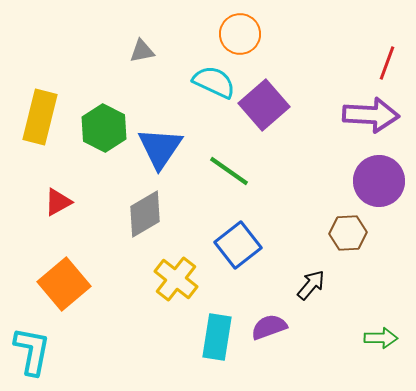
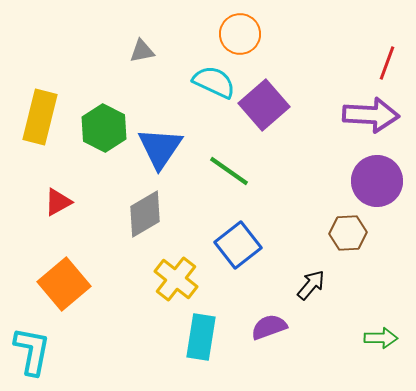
purple circle: moved 2 px left
cyan rectangle: moved 16 px left
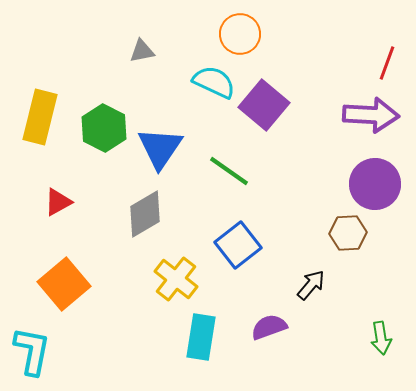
purple square: rotated 9 degrees counterclockwise
purple circle: moved 2 px left, 3 px down
green arrow: rotated 80 degrees clockwise
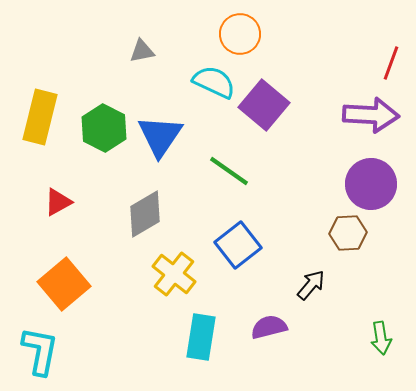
red line: moved 4 px right
blue triangle: moved 12 px up
purple circle: moved 4 px left
yellow cross: moved 2 px left, 5 px up
purple semicircle: rotated 6 degrees clockwise
cyan L-shape: moved 8 px right
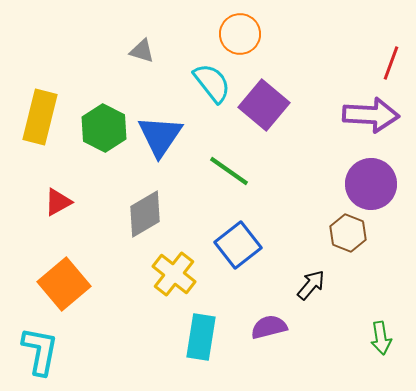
gray triangle: rotated 28 degrees clockwise
cyan semicircle: moved 2 px left, 1 px down; rotated 27 degrees clockwise
brown hexagon: rotated 24 degrees clockwise
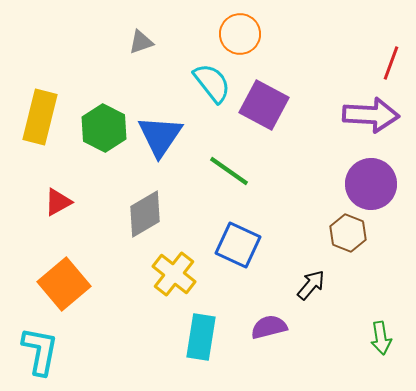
gray triangle: moved 1 px left, 9 px up; rotated 36 degrees counterclockwise
purple square: rotated 12 degrees counterclockwise
blue square: rotated 27 degrees counterclockwise
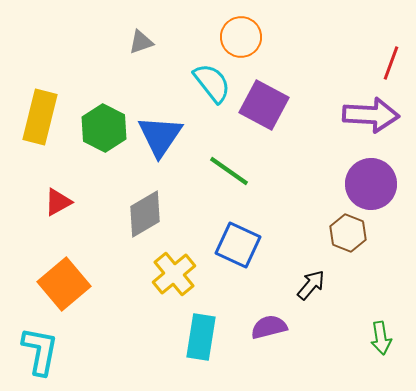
orange circle: moved 1 px right, 3 px down
yellow cross: rotated 12 degrees clockwise
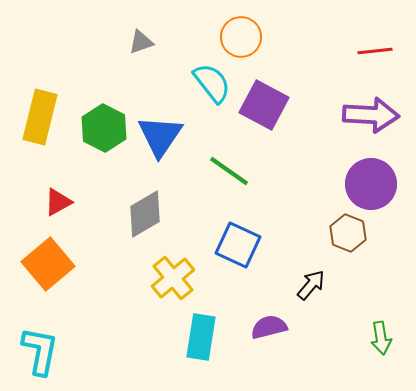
red line: moved 16 px left, 12 px up; rotated 64 degrees clockwise
yellow cross: moved 1 px left, 4 px down
orange square: moved 16 px left, 20 px up
